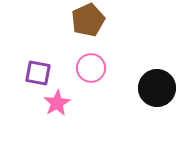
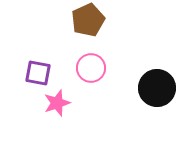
pink star: rotated 12 degrees clockwise
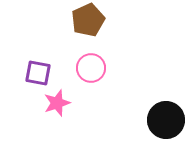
black circle: moved 9 px right, 32 px down
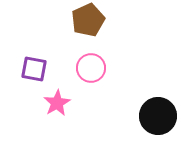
purple square: moved 4 px left, 4 px up
pink star: rotated 12 degrees counterclockwise
black circle: moved 8 px left, 4 px up
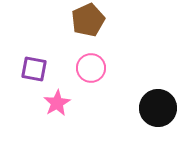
black circle: moved 8 px up
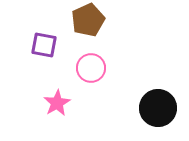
purple square: moved 10 px right, 24 px up
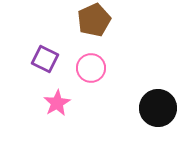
brown pentagon: moved 6 px right
purple square: moved 1 px right, 14 px down; rotated 16 degrees clockwise
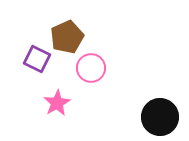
brown pentagon: moved 27 px left, 17 px down
purple square: moved 8 px left
black circle: moved 2 px right, 9 px down
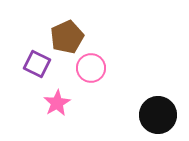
purple square: moved 5 px down
black circle: moved 2 px left, 2 px up
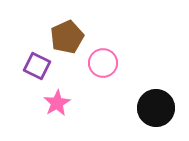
purple square: moved 2 px down
pink circle: moved 12 px right, 5 px up
black circle: moved 2 px left, 7 px up
